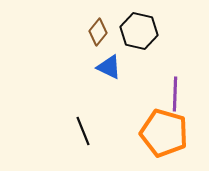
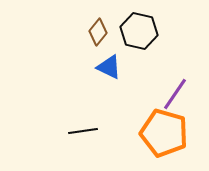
purple line: rotated 32 degrees clockwise
black line: rotated 76 degrees counterclockwise
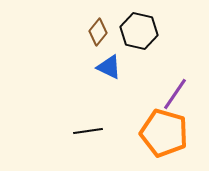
black line: moved 5 px right
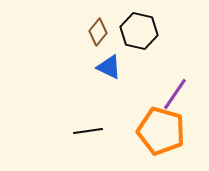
orange pentagon: moved 3 px left, 2 px up
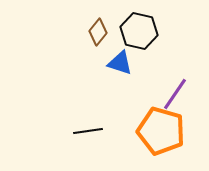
blue triangle: moved 11 px right, 4 px up; rotated 8 degrees counterclockwise
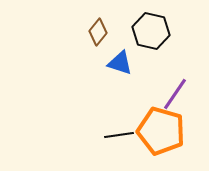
black hexagon: moved 12 px right
black line: moved 31 px right, 4 px down
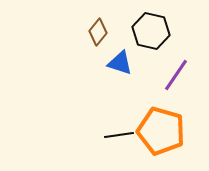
purple line: moved 1 px right, 19 px up
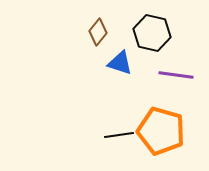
black hexagon: moved 1 px right, 2 px down
purple line: rotated 64 degrees clockwise
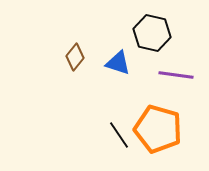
brown diamond: moved 23 px left, 25 px down
blue triangle: moved 2 px left
orange pentagon: moved 3 px left, 2 px up
black line: rotated 64 degrees clockwise
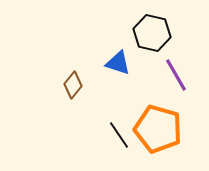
brown diamond: moved 2 px left, 28 px down
purple line: rotated 52 degrees clockwise
